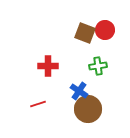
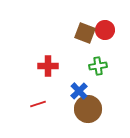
blue cross: rotated 12 degrees clockwise
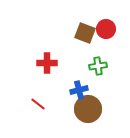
red circle: moved 1 px right, 1 px up
red cross: moved 1 px left, 3 px up
blue cross: moved 1 px up; rotated 30 degrees clockwise
red line: rotated 56 degrees clockwise
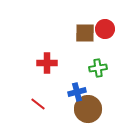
red circle: moved 1 px left
brown square: rotated 20 degrees counterclockwise
green cross: moved 2 px down
blue cross: moved 2 px left, 2 px down
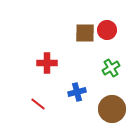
red circle: moved 2 px right, 1 px down
green cross: moved 13 px right; rotated 24 degrees counterclockwise
brown circle: moved 24 px right
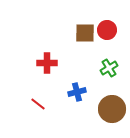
green cross: moved 2 px left
